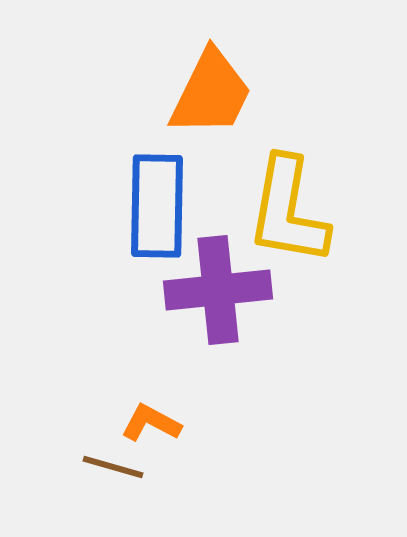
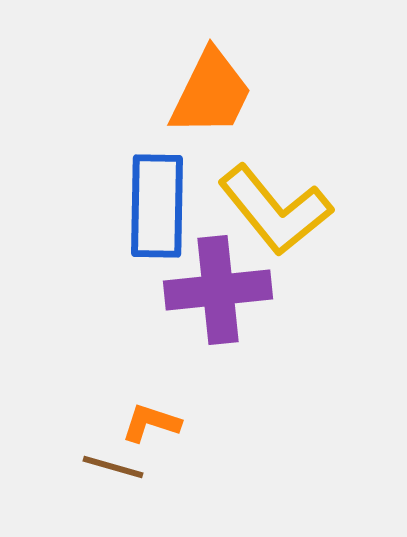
yellow L-shape: moved 13 px left, 1 px up; rotated 49 degrees counterclockwise
orange L-shape: rotated 10 degrees counterclockwise
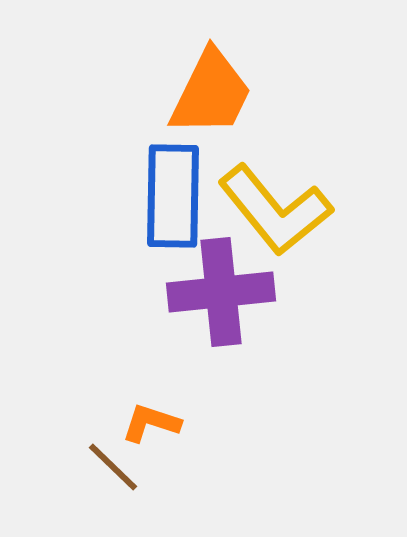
blue rectangle: moved 16 px right, 10 px up
purple cross: moved 3 px right, 2 px down
brown line: rotated 28 degrees clockwise
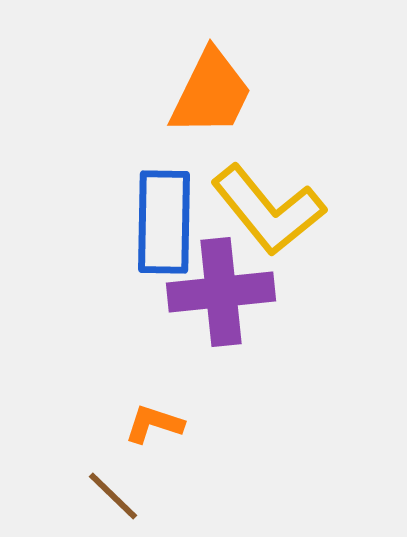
blue rectangle: moved 9 px left, 26 px down
yellow L-shape: moved 7 px left
orange L-shape: moved 3 px right, 1 px down
brown line: moved 29 px down
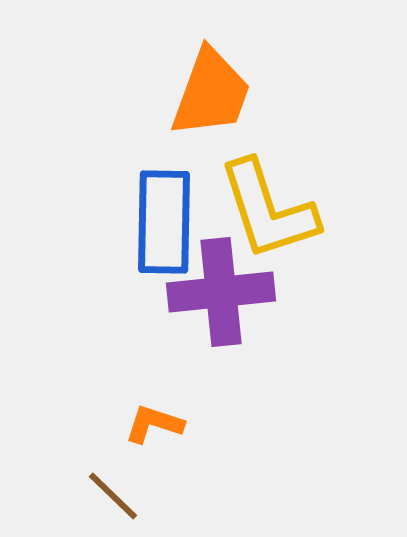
orange trapezoid: rotated 6 degrees counterclockwise
yellow L-shape: rotated 21 degrees clockwise
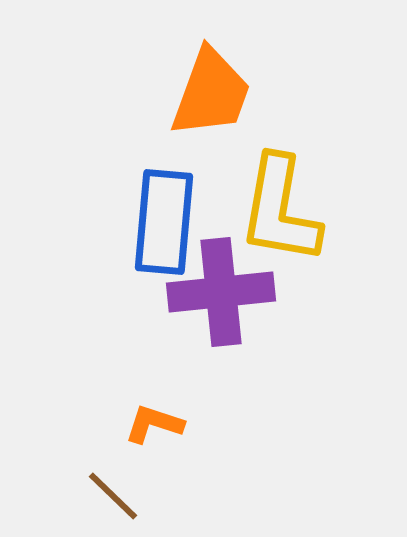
yellow L-shape: moved 12 px right; rotated 28 degrees clockwise
blue rectangle: rotated 4 degrees clockwise
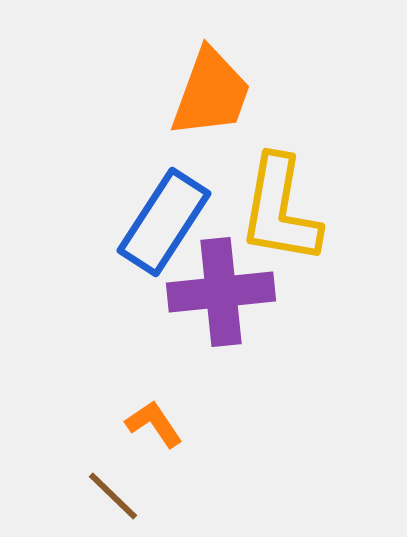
blue rectangle: rotated 28 degrees clockwise
orange L-shape: rotated 38 degrees clockwise
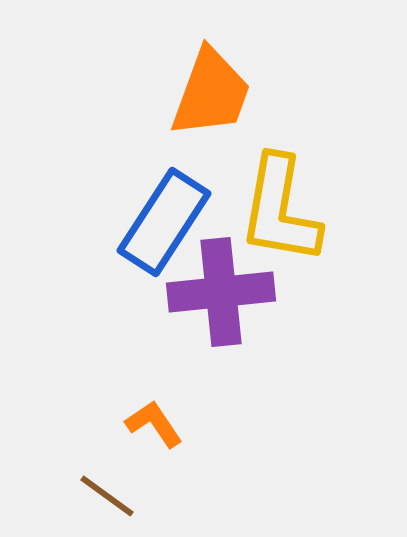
brown line: moved 6 px left; rotated 8 degrees counterclockwise
